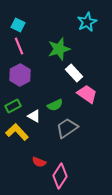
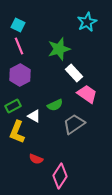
gray trapezoid: moved 7 px right, 4 px up
yellow L-shape: rotated 115 degrees counterclockwise
red semicircle: moved 3 px left, 3 px up
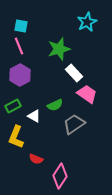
cyan square: moved 3 px right, 1 px down; rotated 16 degrees counterclockwise
yellow L-shape: moved 1 px left, 5 px down
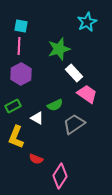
pink line: rotated 24 degrees clockwise
purple hexagon: moved 1 px right, 1 px up
white triangle: moved 3 px right, 2 px down
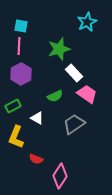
green semicircle: moved 9 px up
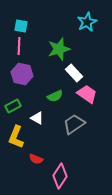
purple hexagon: moved 1 px right; rotated 20 degrees counterclockwise
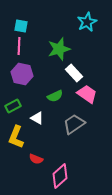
pink diamond: rotated 15 degrees clockwise
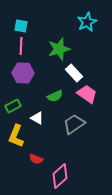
pink line: moved 2 px right
purple hexagon: moved 1 px right, 1 px up; rotated 10 degrees counterclockwise
yellow L-shape: moved 1 px up
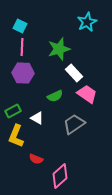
cyan square: moved 1 px left; rotated 16 degrees clockwise
pink line: moved 1 px right, 1 px down
green rectangle: moved 5 px down
